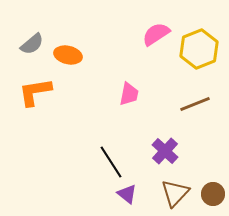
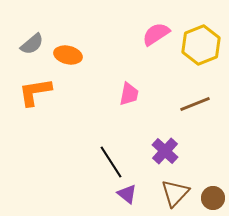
yellow hexagon: moved 2 px right, 4 px up
brown circle: moved 4 px down
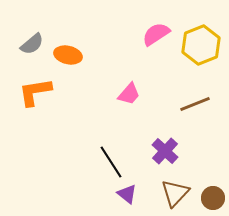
pink trapezoid: rotated 30 degrees clockwise
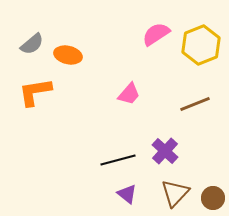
black line: moved 7 px right, 2 px up; rotated 72 degrees counterclockwise
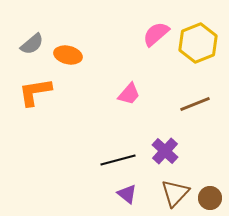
pink semicircle: rotated 8 degrees counterclockwise
yellow hexagon: moved 3 px left, 2 px up
brown circle: moved 3 px left
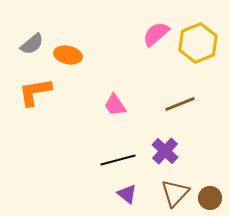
pink trapezoid: moved 14 px left, 11 px down; rotated 105 degrees clockwise
brown line: moved 15 px left
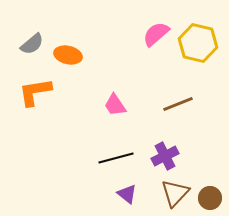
yellow hexagon: rotated 24 degrees counterclockwise
brown line: moved 2 px left
purple cross: moved 5 px down; rotated 20 degrees clockwise
black line: moved 2 px left, 2 px up
